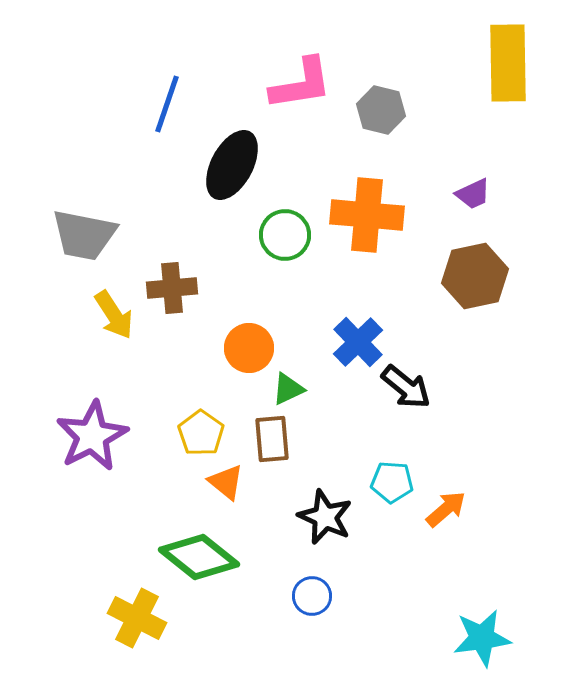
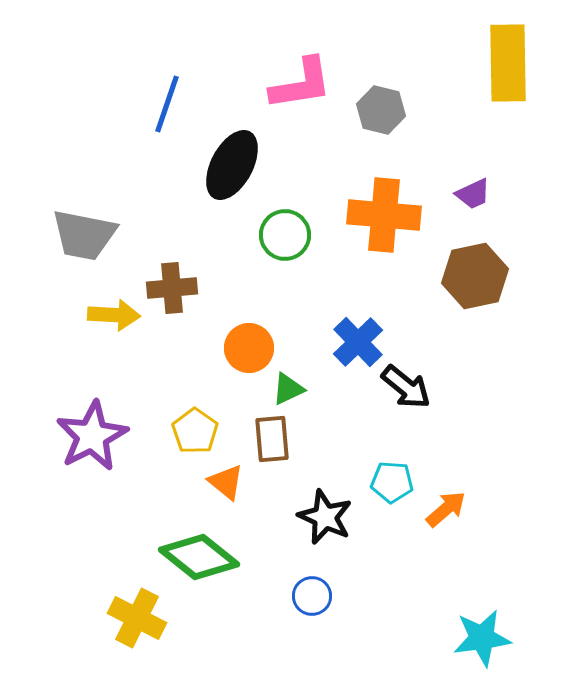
orange cross: moved 17 px right
yellow arrow: rotated 54 degrees counterclockwise
yellow pentagon: moved 6 px left, 2 px up
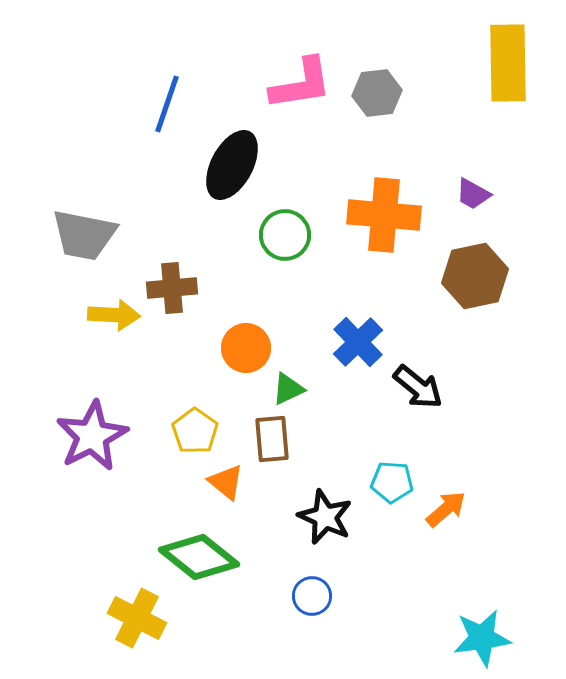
gray hexagon: moved 4 px left, 17 px up; rotated 21 degrees counterclockwise
purple trapezoid: rotated 54 degrees clockwise
orange circle: moved 3 px left
black arrow: moved 12 px right
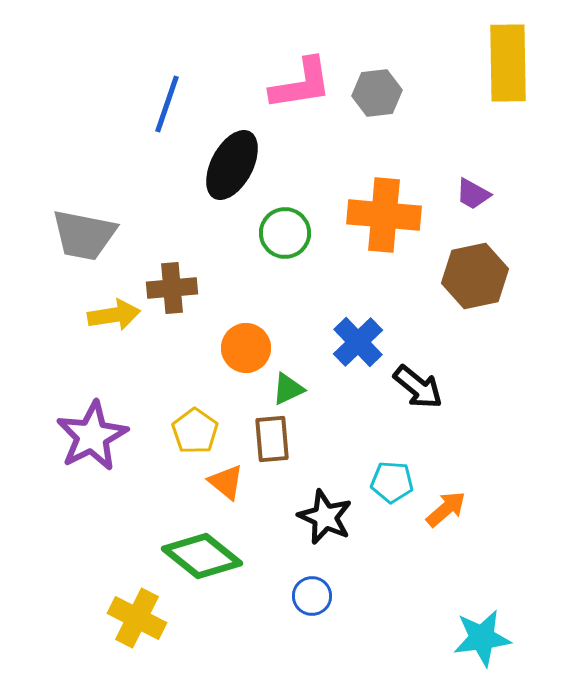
green circle: moved 2 px up
yellow arrow: rotated 12 degrees counterclockwise
green diamond: moved 3 px right, 1 px up
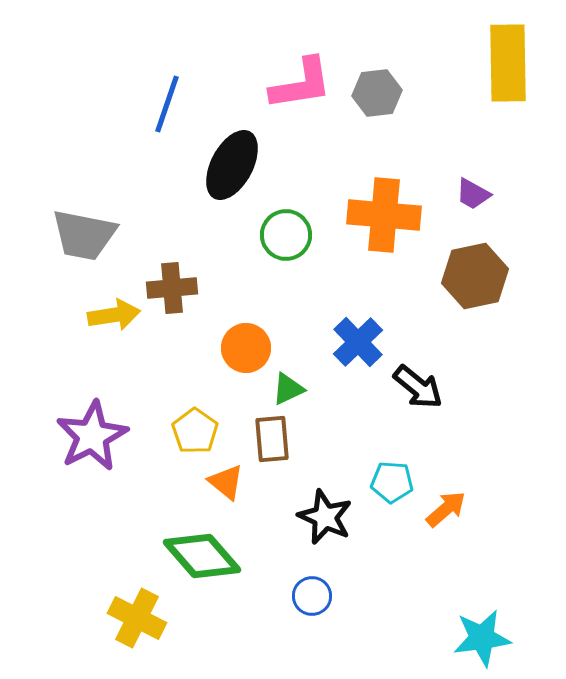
green circle: moved 1 px right, 2 px down
green diamond: rotated 10 degrees clockwise
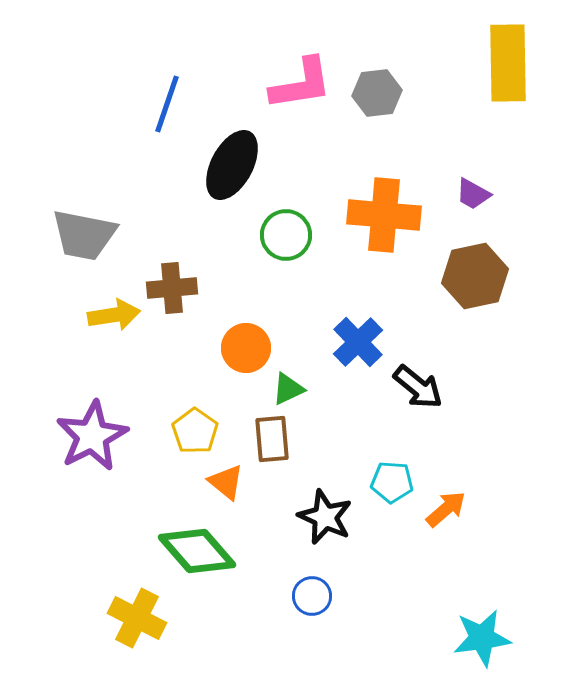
green diamond: moved 5 px left, 5 px up
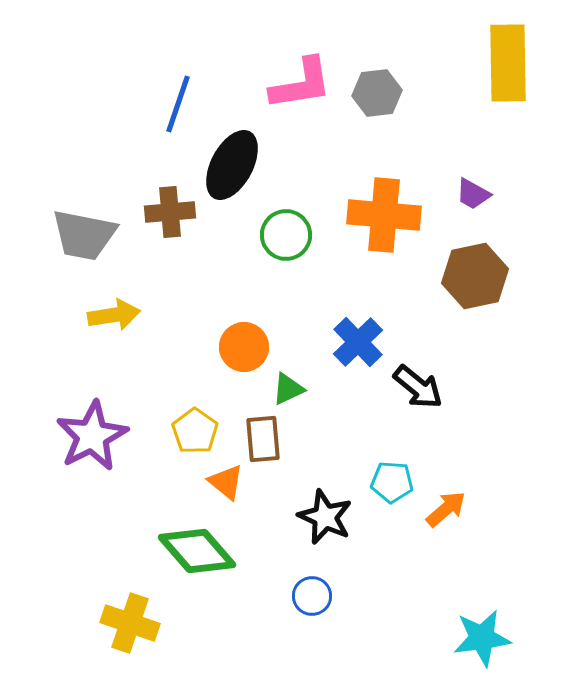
blue line: moved 11 px right
brown cross: moved 2 px left, 76 px up
orange circle: moved 2 px left, 1 px up
brown rectangle: moved 9 px left
yellow cross: moved 7 px left, 5 px down; rotated 8 degrees counterclockwise
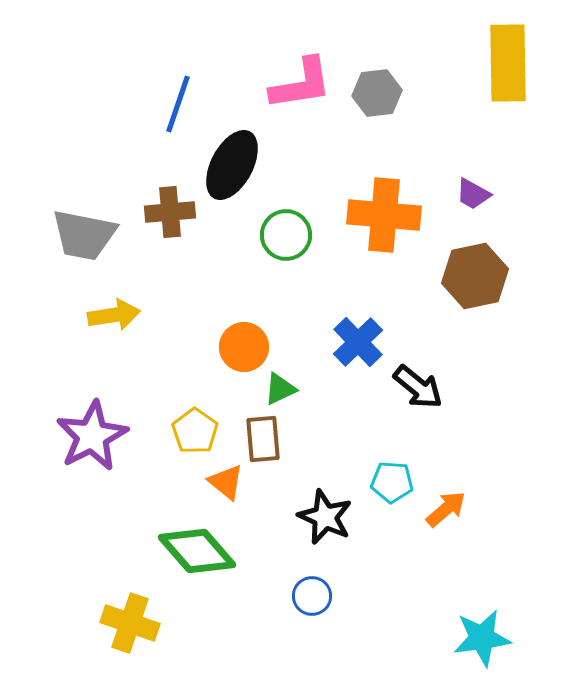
green triangle: moved 8 px left
